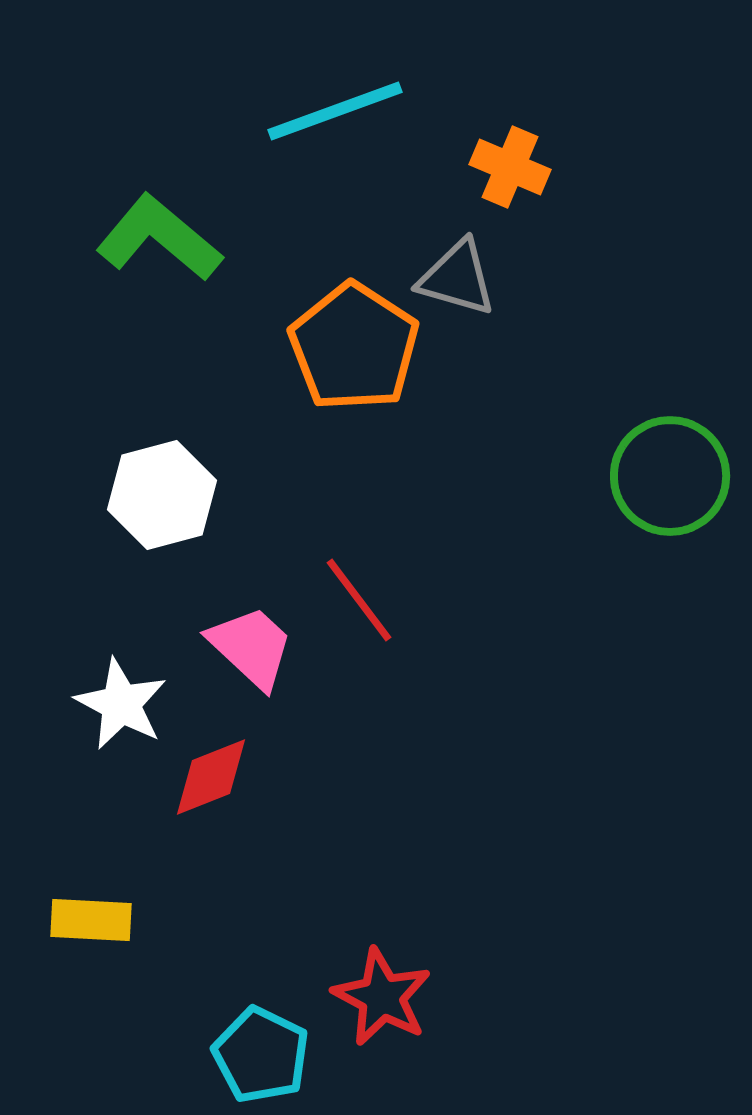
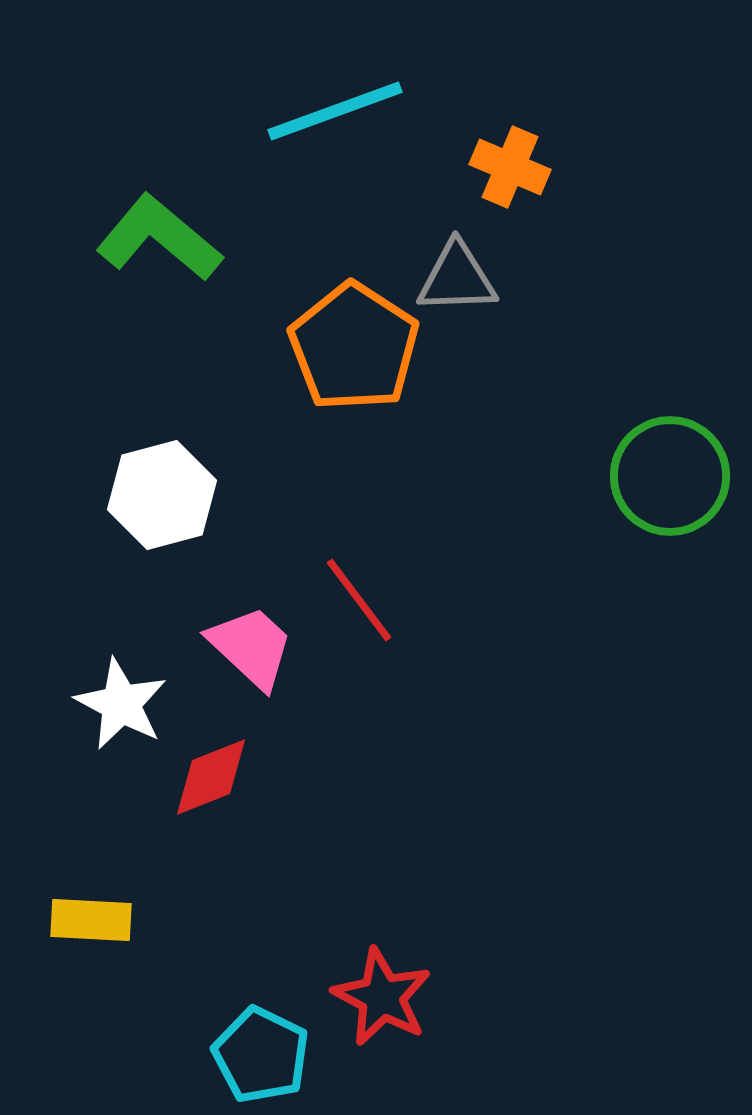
gray triangle: rotated 18 degrees counterclockwise
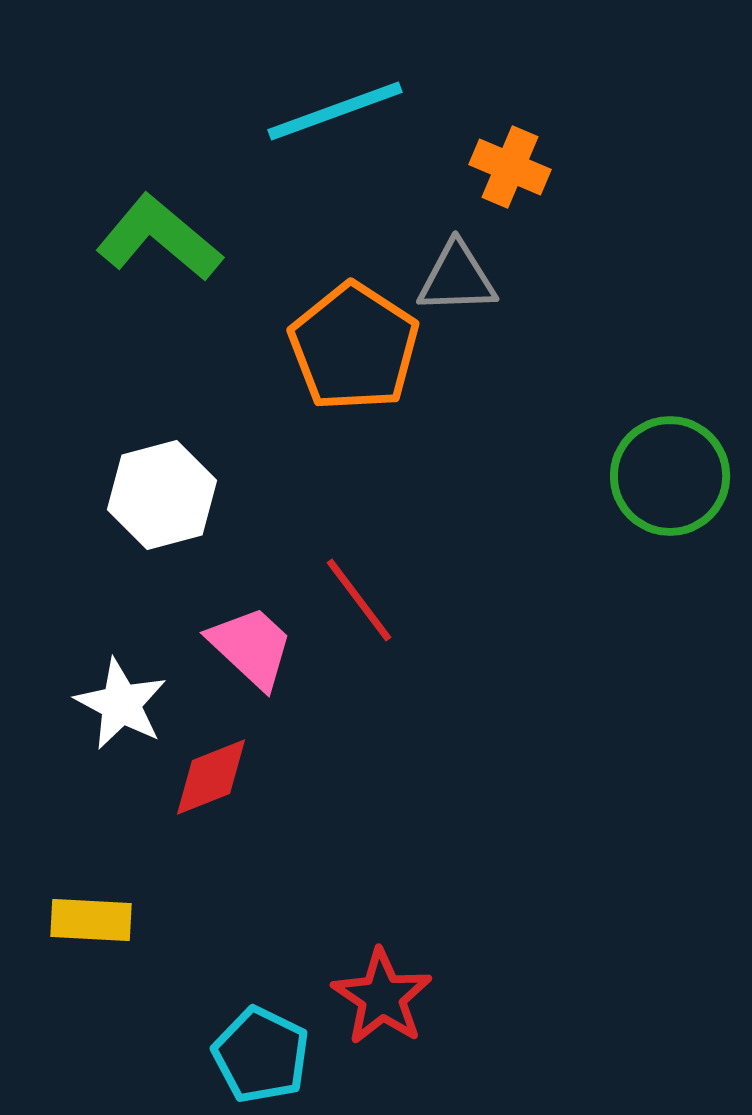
red star: rotated 6 degrees clockwise
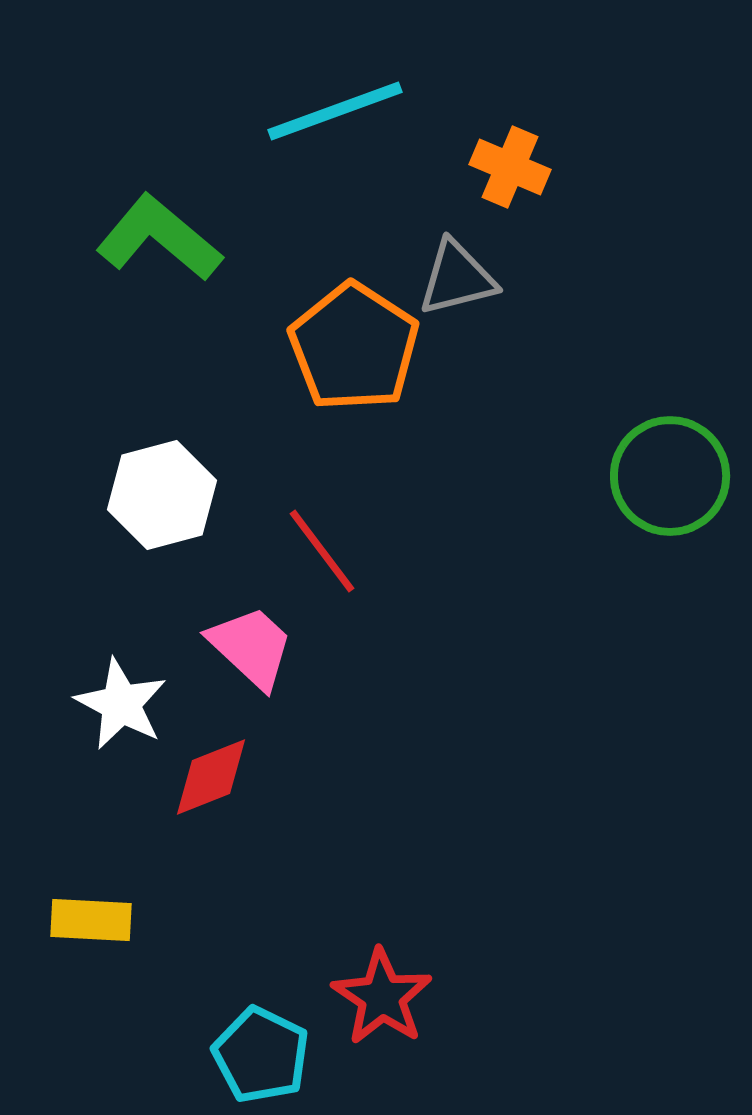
gray triangle: rotated 12 degrees counterclockwise
red line: moved 37 px left, 49 px up
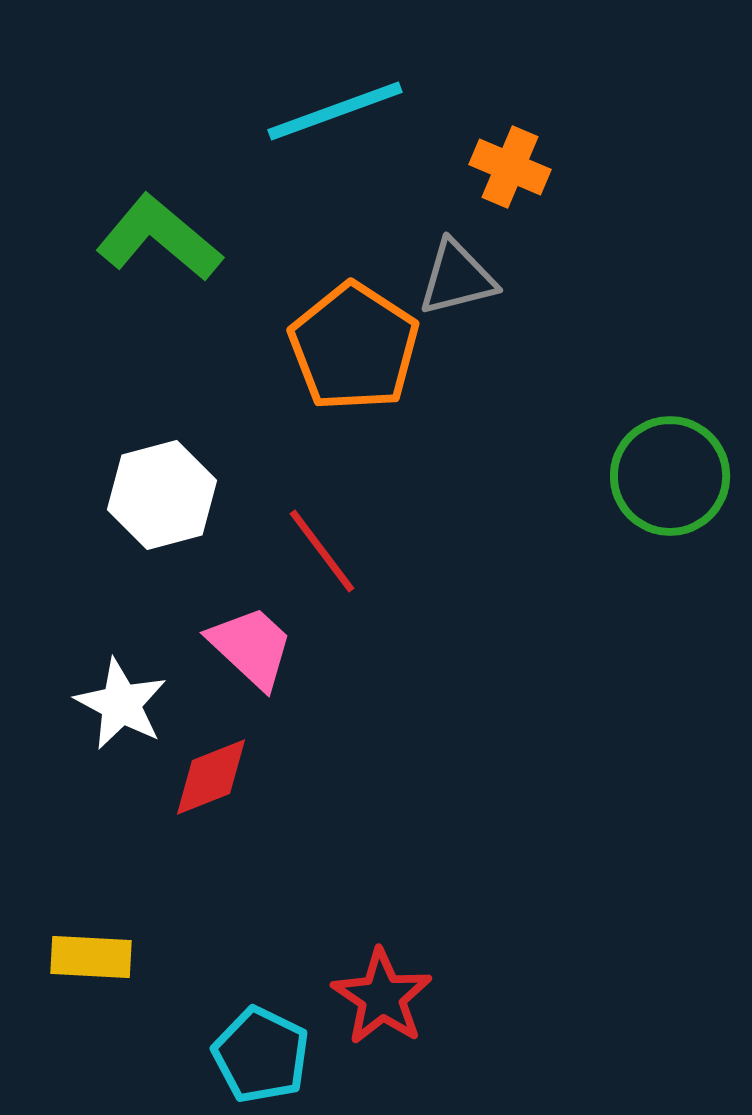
yellow rectangle: moved 37 px down
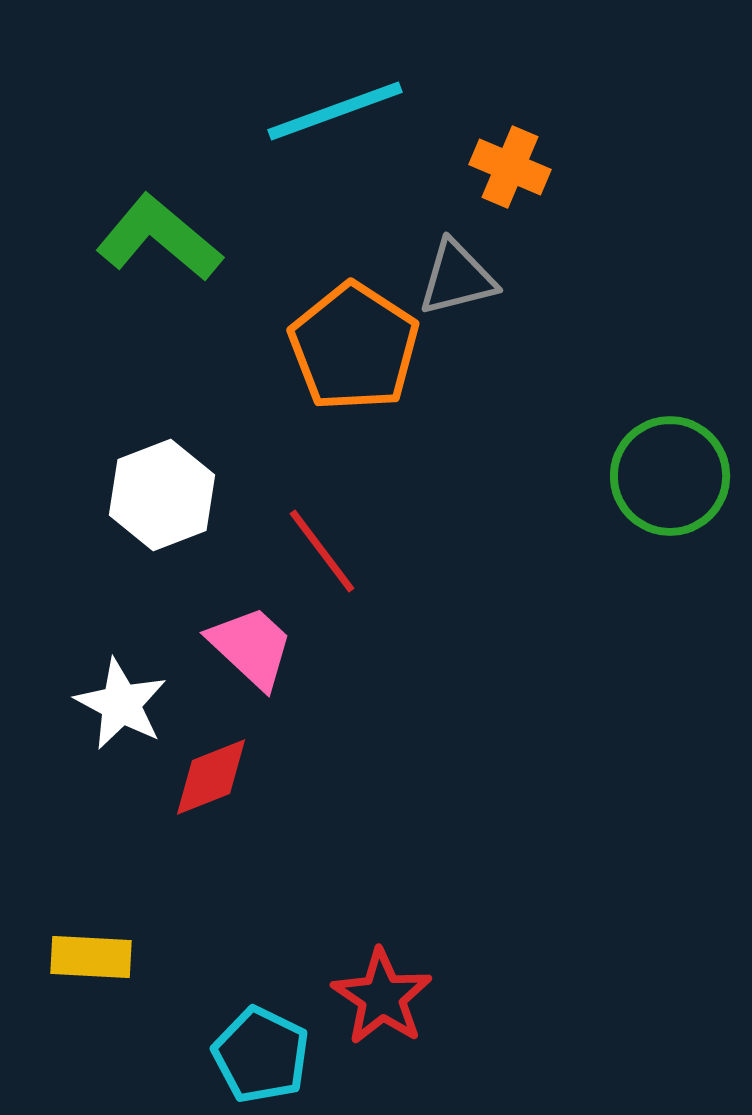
white hexagon: rotated 6 degrees counterclockwise
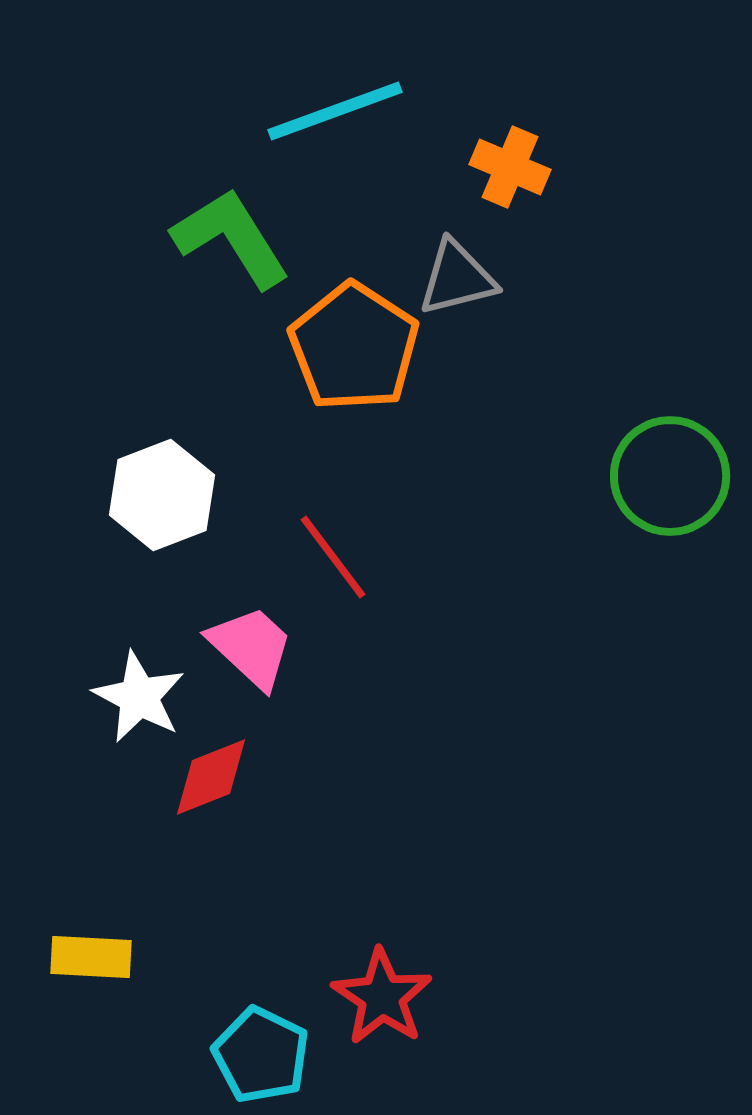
green L-shape: moved 72 px right; rotated 18 degrees clockwise
red line: moved 11 px right, 6 px down
white star: moved 18 px right, 7 px up
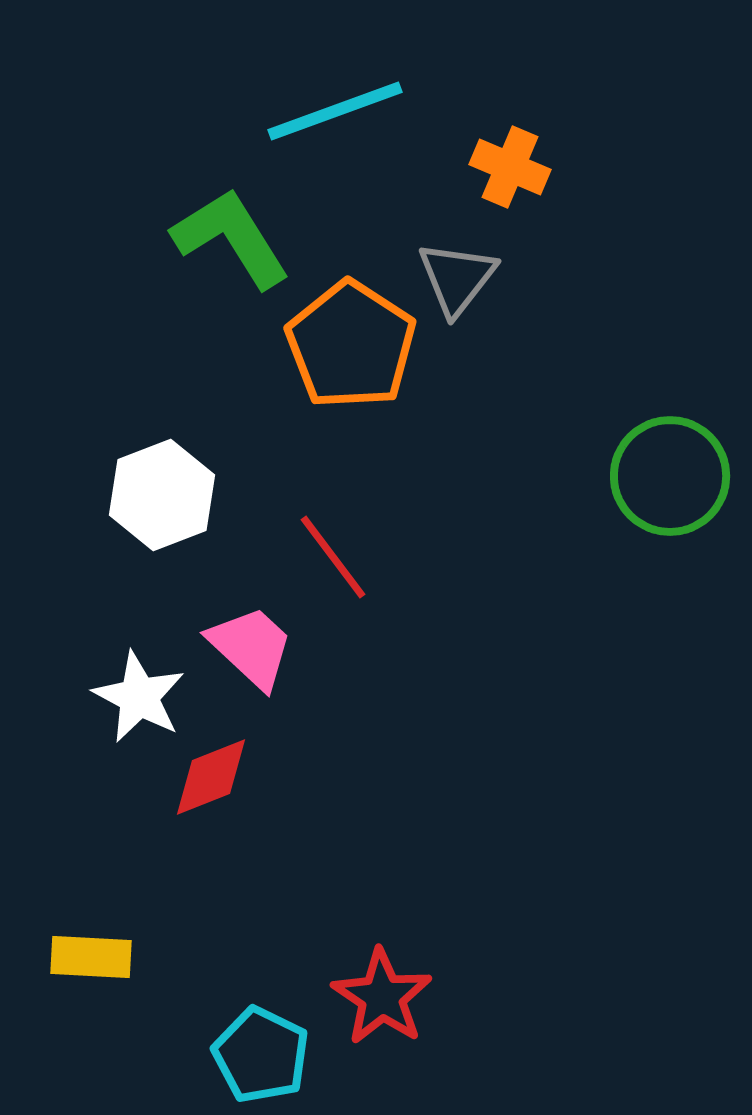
gray triangle: rotated 38 degrees counterclockwise
orange pentagon: moved 3 px left, 2 px up
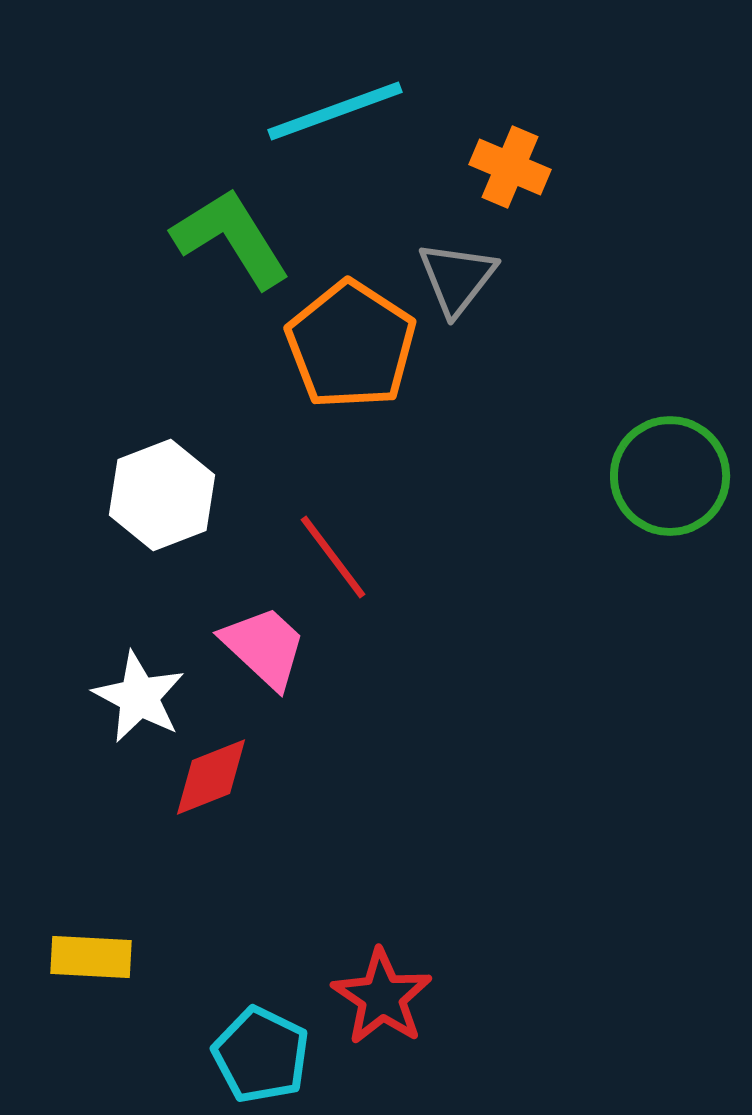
pink trapezoid: moved 13 px right
